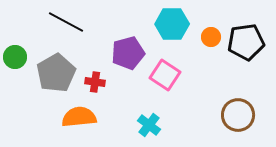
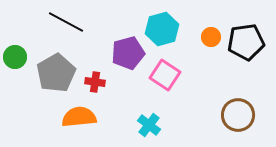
cyan hexagon: moved 10 px left, 5 px down; rotated 16 degrees counterclockwise
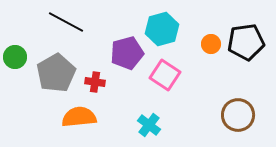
orange circle: moved 7 px down
purple pentagon: moved 1 px left
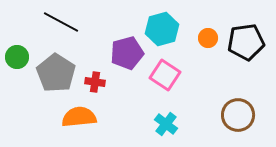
black line: moved 5 px left
orange circle: moved 3 px left, 6 px up
green circle: moved 2 px right
gray pentagon: rotated 9 degrees counterclockwise
cyan cross: moved 17 px right, 1 px up
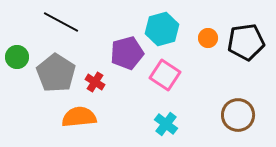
red cross: rotated 24 degrees clockwise
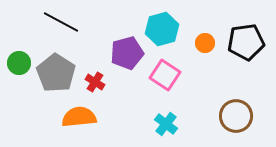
orange circle: moved 3 px left, 5 px down
green circle: moved 2 px right, 6 px down
brown circle: moved 2 px left, 1 px down
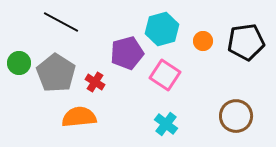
orange circle: moved 2 px left, 2 px up
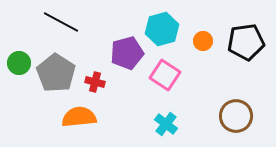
red cross: rotated 18 degrees counterclockwise
